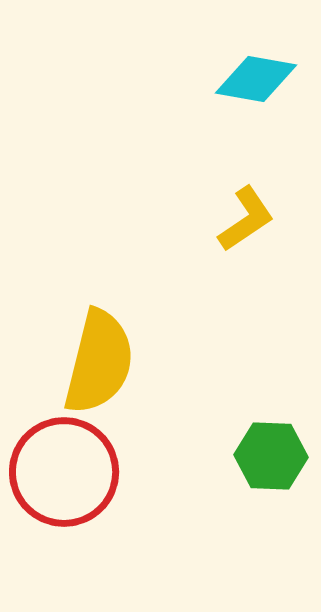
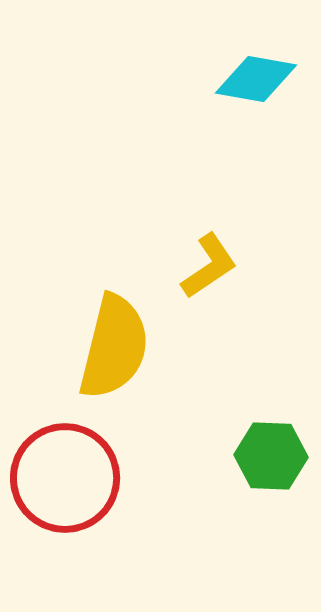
yellow L-shape: moved 37 px left, 47 px down
yellow semicircle: moved 15 px right, 15 px up
red circle: moved 1 px right, 6 px down
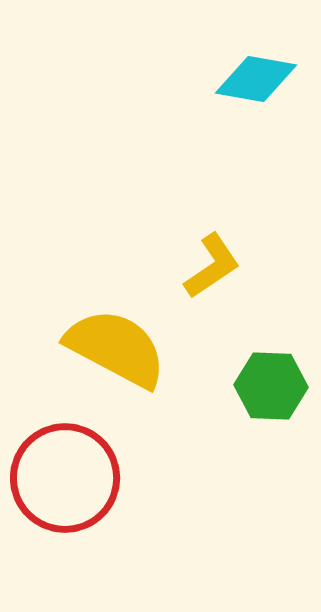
yellow L-shape: moved 3 px right
yellow semicircle: moved 2 px right, 1 px down; rotated 76 degrees counterclockwise
green hexagon: moved 70 px up
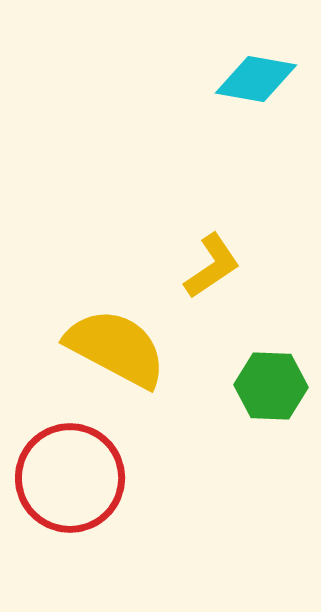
red circle: moved 5 px right
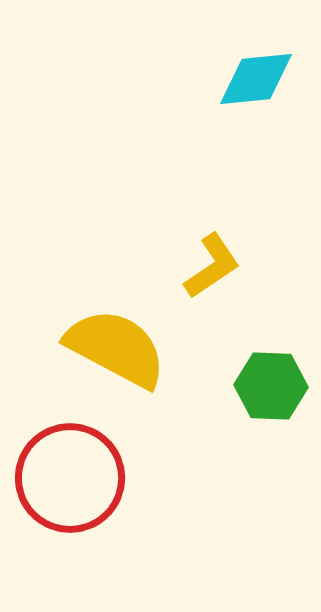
cyan diamond: rotated 16 degrees counterclockwise
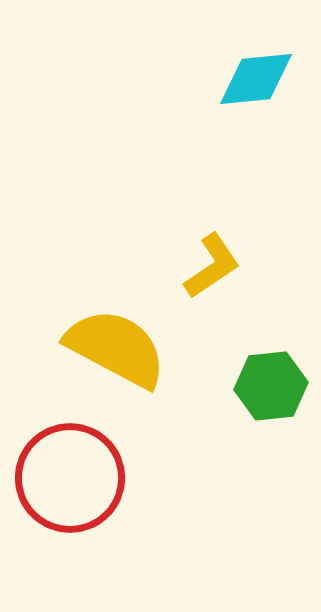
green hexagon: rotated 8 degrees counterclockwise
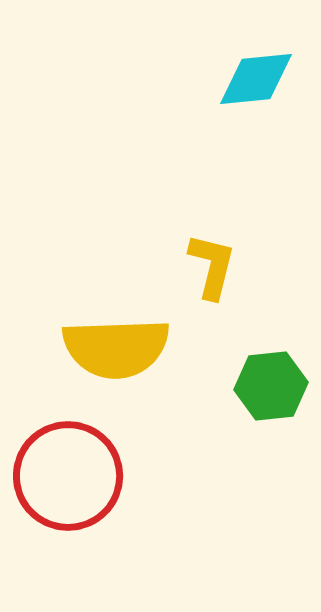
yellow L-shape: rotated 42 degrees counterclockwise
yellow semicircle: rotated 150 degrees clockwise
red circle: moved 2 px left, 2 px up
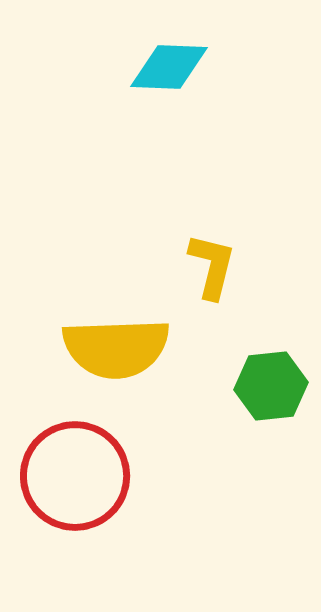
cyan diamond: moved 87 px left, 12 px up; rotated 8 degrees clockwise
red circle: moved 7 px right
